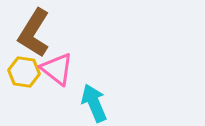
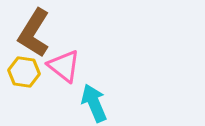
pink triangle: moved 7 px right, 3 px up
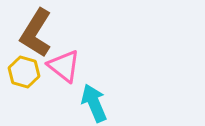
brown L-shape: moved 2 px right
yellow hexagon: rotated 8 degrees clockwise
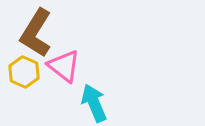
yellow hexagon: rotated 8 degrees clockwise
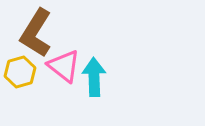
yellow hexagon: moved 4 px left; rotated 20 degrees clockwise
cyan arrow: moved 26 px up; rotated 21 degrees clockwise
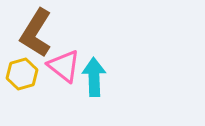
yellow hexagon: moved 2 px right, 2 px down
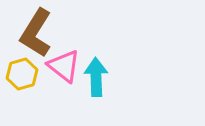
cyan arrow: moved 2 px right
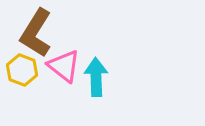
yellow hexagon: moved 4 px up; rotated 24 degrees counterclockwise
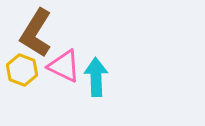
pink triangle: rotated 12 degrees counterclockwise
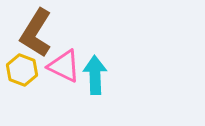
cyan arrow: moved 1 px left, 2 px up
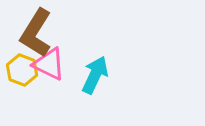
pink triangle: moved 15 px left, 2 px up
cyan arrow: rotated 27 degrees clockwise
